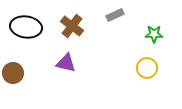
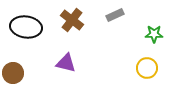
brown cross: moved 6 px up
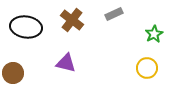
gray rectangle: moved 1 px left, 1 px up
green star: rotated 30 degrees counterclockwise
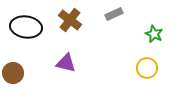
brown cross: moved 2 px left
green star: rotated 18 degrees counterclockwise
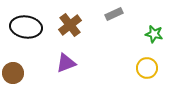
brown cross: moved 5 px down; rotated 15 degrees clockwise
green star: rotated 12 degrees counterclockwise
purple triangle: rotated 35 degrees counterclockwise
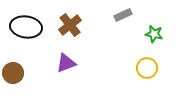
gray rectangle: moved 9 px right, 1 px down
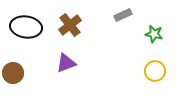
yellow circle: moved 8 px right, 3 px down
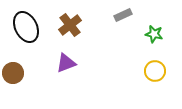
black ellipse: rotated 56 degrees clockwise
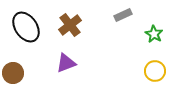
black ellipse: rotated 8 degrees counterclockwise
green star: rotated 18 degrees clockwise
